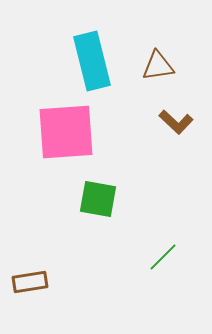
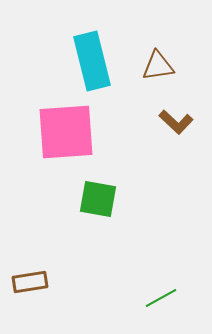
green line: moved 2 px left, 41 px down; rotated 16 degrees clockwise
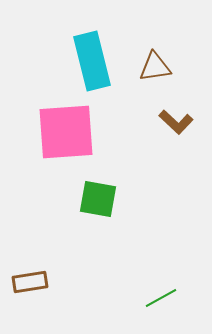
brown triangle: moved 3 px left, 1 px down
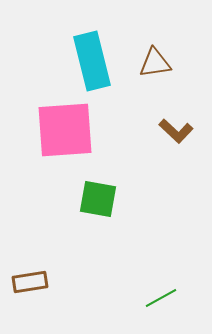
brown triangle: moved 4 px up
brown L-shape: moved 9 px down
pink square: moved 1 px left, 2 px up
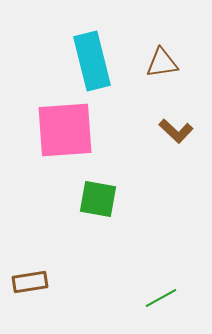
brown triangle: moved 7 px right
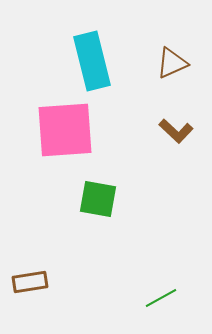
brown triangle: moved 10 px right; rotated 16 degrees counterclockwise
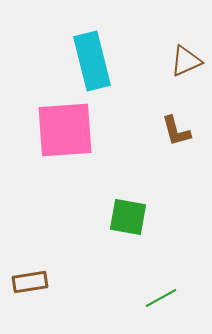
brown triangle: moved 14 px right, 2 px up
brown L-shape: rotated 32 degrees clockwise
green square: moved 30 px right, 18 px down
